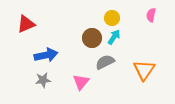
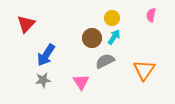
red triangle: rotated 24 degrees counterclockwise
blue arrow: rotated 135 degrees clockwise
gray semicircle: moved 1 px up
pink triangle: rotated 12 degrees counterclockwise
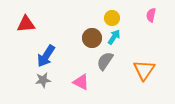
red triangle: rotated 42 degrees clockwise
blue arrow: moved 1 px down
gray semicircle: rotated 30 degrees counterclockwise
pink triangle: rotated 30 degrees counterclockwise
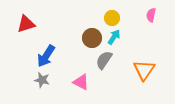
red triangle: rotated 12 degrees counterclockwise
gray semicircle: moved 1 px left, 1 px up
gray star: moved 1 px left; rotated 21 degrees clockwise
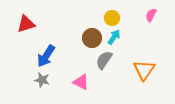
pink semicircle: rotated 16 degrees clockwise
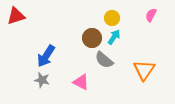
red triangle: moved 10 px left, 8 px up
gray semicircle: rotated 84 degrees counterclockwise
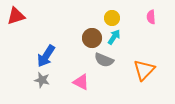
pink semicircle: moved 2 px down; rotated 32 degrees counterclockwise
gray semicircle: rotated 18 degrees counterclockwise
orange triangle: rotated 10 degrees clockwise
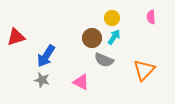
red triangle: moved 21 px down
